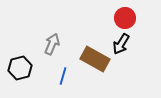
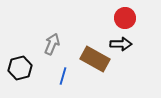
black arrow: rotated 120 degrees counterclockwise
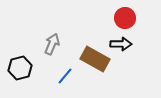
blue line: moved 2 px right; rotated 24 degrees clockwise
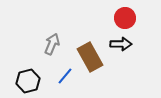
brown rectangle: moved 5 px left, 2 px up; rotated 32 degrees clockwise
black hexagon: moved 8 px right, 13 px down
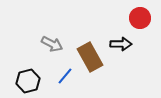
red circle: moved 15 px right
gray arrow: rotated 95 degrees clockwise
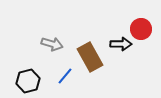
red circle: moved 1 px right, 11 px down
gray arrow: rotated 10 degrees counterclockwise
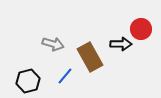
gray arrow: moved 1 px right
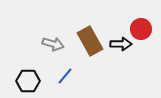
brown rectangle: moved 16 px up
black hexagon: rotated 15 degrees clockwise
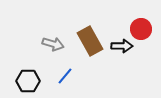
black arrow: moved 1 px right, 2 px down
